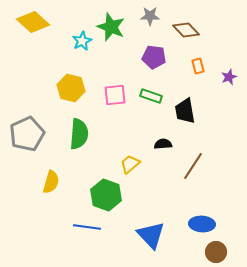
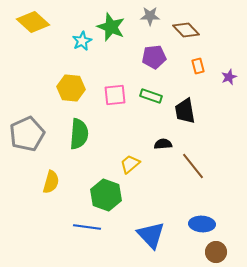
purple pentagon: rotated 15 degrees counterclockwise
yellow hexagon: rotated 8 degrees counterclockwise
brown line: rotated 72 degrees counterclockwise
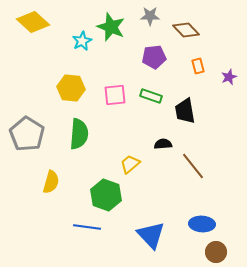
gray pentagon: rotated 16 degrees counterclockwise
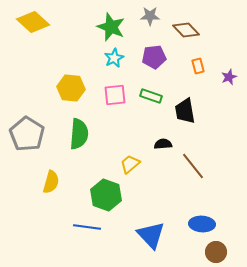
cyan star: moved 32 px right, 17 px down
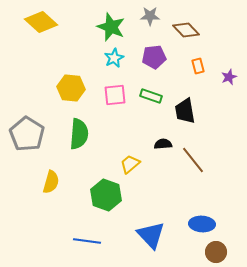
yellow diamond: moved 8 px right
brown line: moved 6 px up
blue line: moved 14 px down
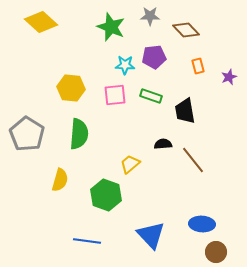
cyan star: moved 11 px right, 7 px down; rotated 30 degrees clockwise
yellow semicircle: moved 9 px right, 2 px up
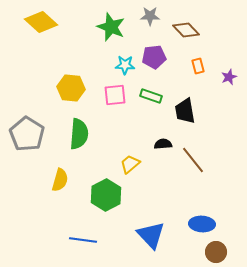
green hexagon: rotated 12 degrees clockwise
blue line: moved 4 px left, 1 px up
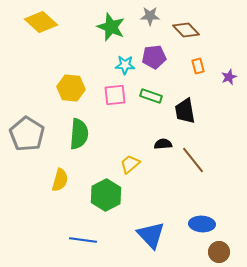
brown circle: moved 3 px right
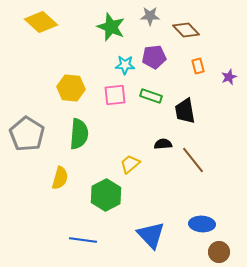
yellow semicircle: moved 2 px up
